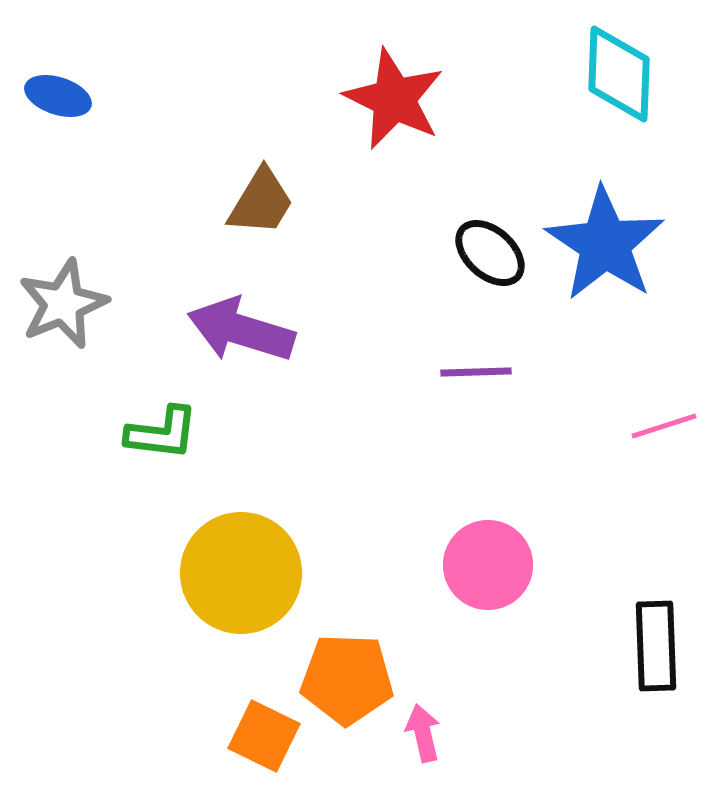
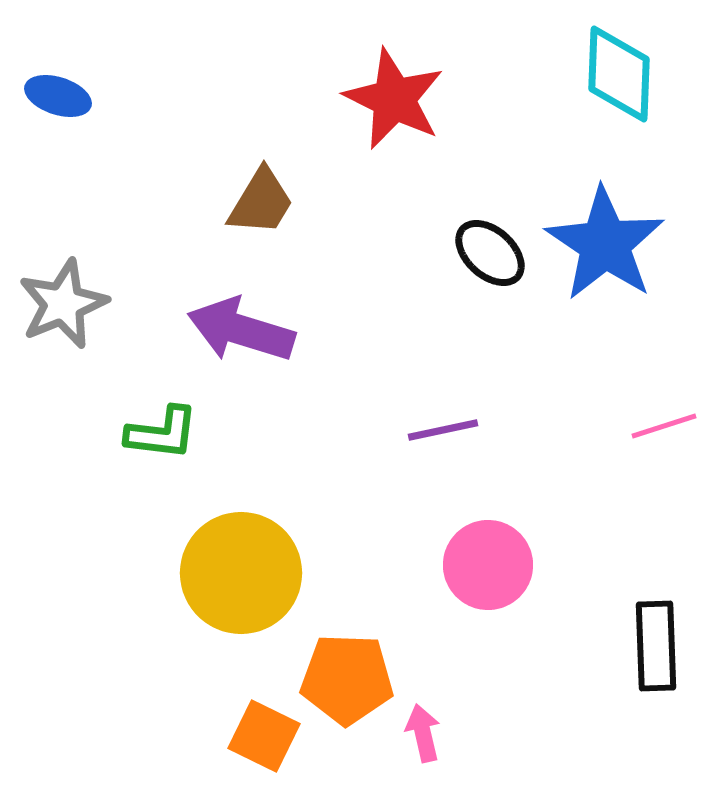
purple line: moved 33 px left, 58 px down; rotated 10 degrees counterclockwise
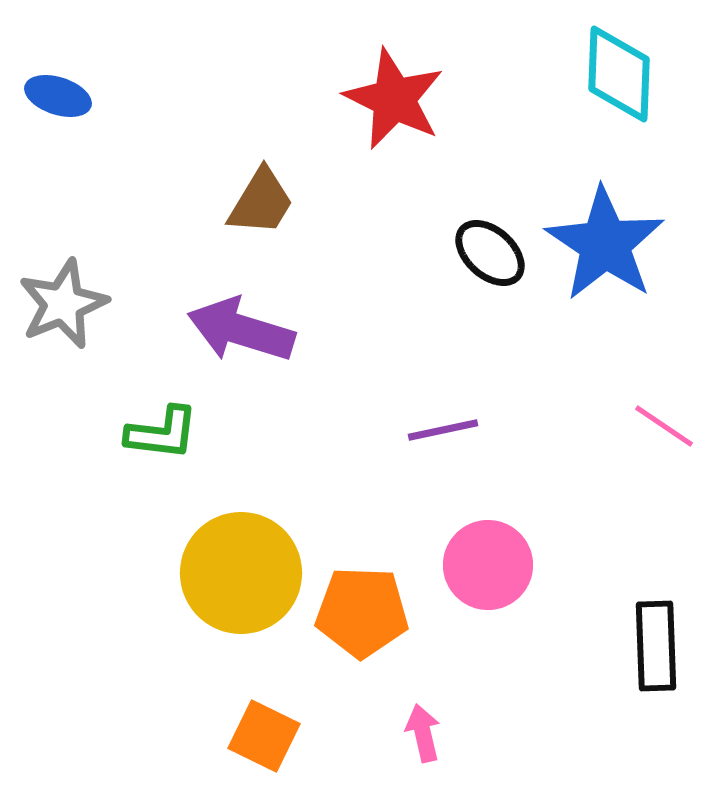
pink line: rotated 52 degrees clockwise
orange pentagon: moved 15 px right, 67 px up
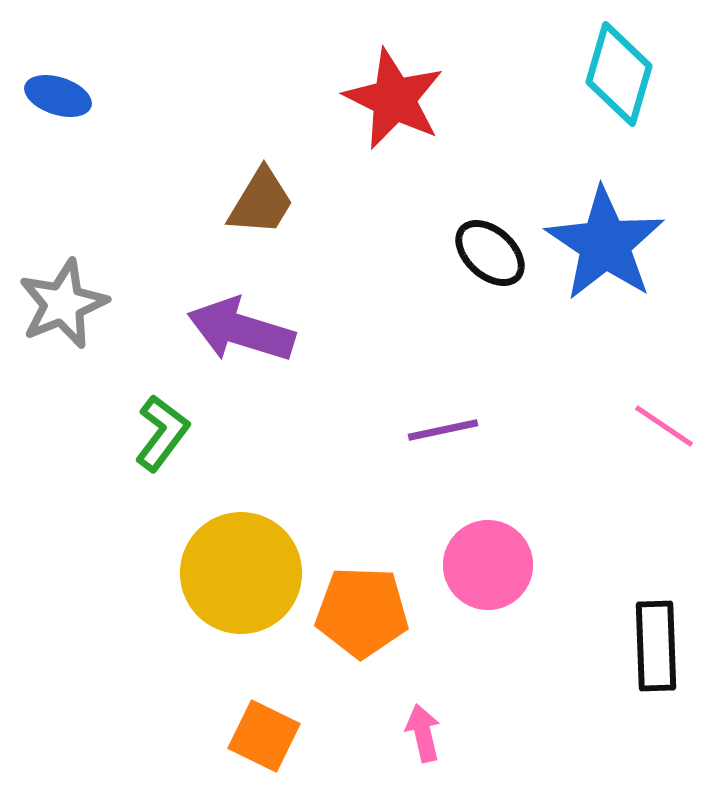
cyan diamond: rotated 14 degrees clockwise
green L-shape: rotated 60 degrees counterclockwise
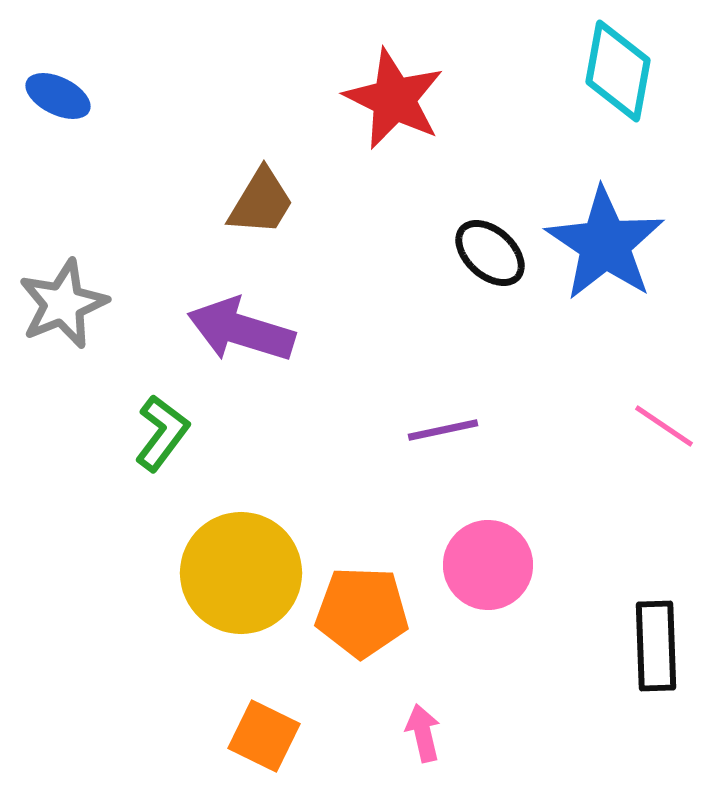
cyan diamond: moved 1 px left, 3 px up; rotated 6 degrees counterclockwise
blue ellipse: rotated 8 degrees clockwise
